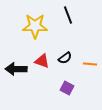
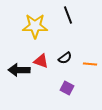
red triangle: moved 1 px left
black arrow: moved 3 px right, 1 px down
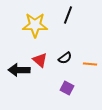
black line: rotated 42 degrees clockwise
yellow star: moved 1 px up
red triangle: moved 1 px left, 1 px up; rotated 21 degrees clockwise
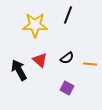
black semicircle: moved 2 px right
black arrow: rotated 60 degrees clockwise
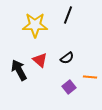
orange line: moved 13 px down
purple square: moved 2 px right, 1 px up; rotated 24 degrees clockwise
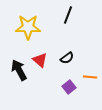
yellow star: moved 7 px left, 2 px down
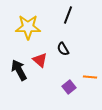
black semicircle: moved 4 px left, 9 px up; rotated 96 degrees clockwise
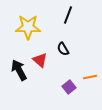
orange line: rotated 16 degrees counterclockwise
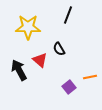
black semicircle: moved 4 px left
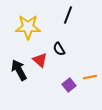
purple square: moved 2 px up
